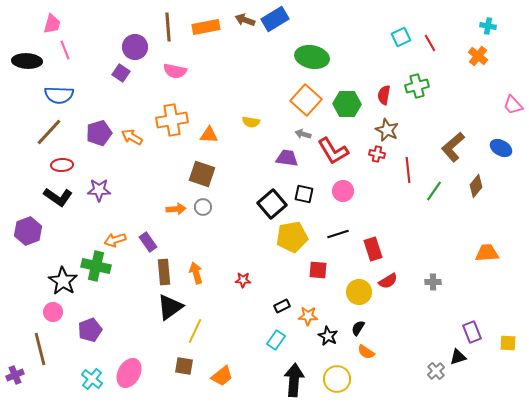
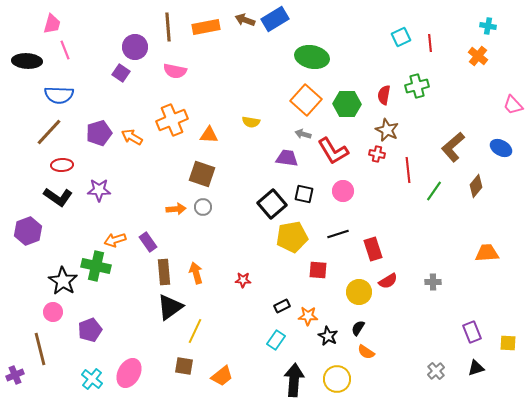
red line at (430, 43): rotated 24 degrees clockwise
orange cross at (172, 120): rotated 12 degrees counterclockwise
black triangle at (458, 357): moved 18 px right, 11 px down
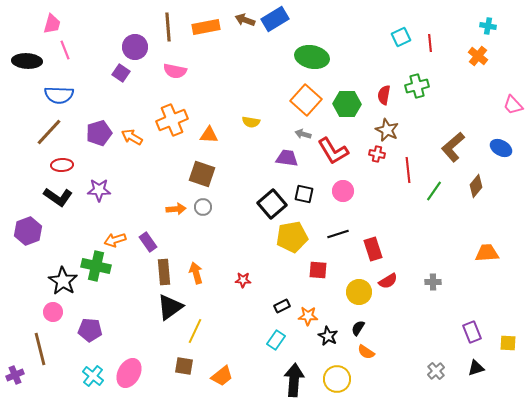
purple pentagon at (90, 330): rotated 25 degrees clockwise
cyan cross at (92, 379): moved 1 px right, 3 px up
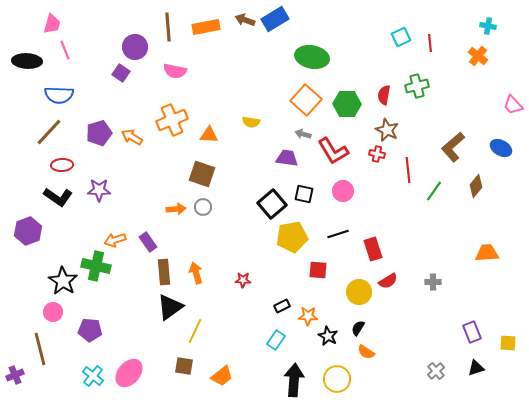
pink ellipse at (129, 373): rotated 12 degrees clockwise
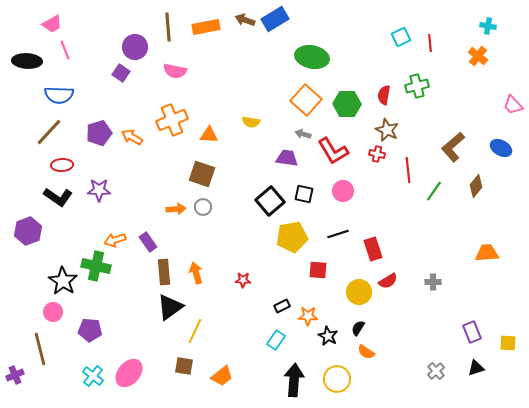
pink trapezoid at (52, 24): rotated 45 degrees clockwise
black square at (272, 204): moved 2 px left, 3 px up
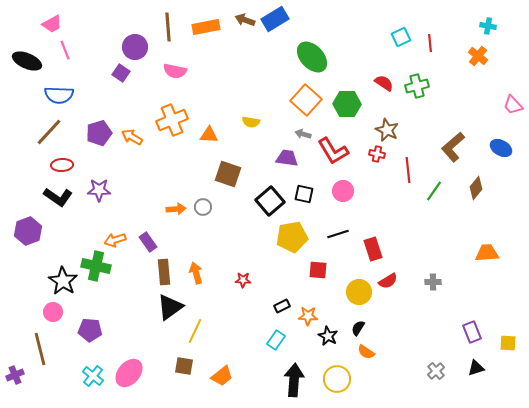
green ellipse at (312, 57): rotated 36 degrees clockwise
black ellipse at (27, 61): rotated 20 degrees clockwise
red semicircle at (384, 95): moved 12 px up; rotated 114 degrees clockwise
brown square at (202, 174): moved 26 px right
brown diamond at (476, 186): moved 2 px down
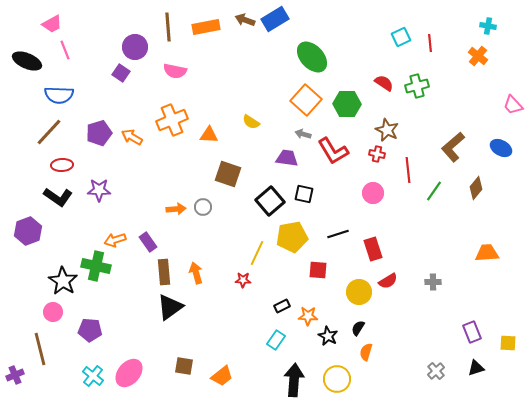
yellow semicircle at (251, 122): rotated 24 degrees clockwise
pink circle at (343, 191): moved 30 px right, 2 px down
yellow line at (195, 331): moved 62 px right, 78 px up
orange semicircle at (366, 352): rotated 72 degrees clockwise
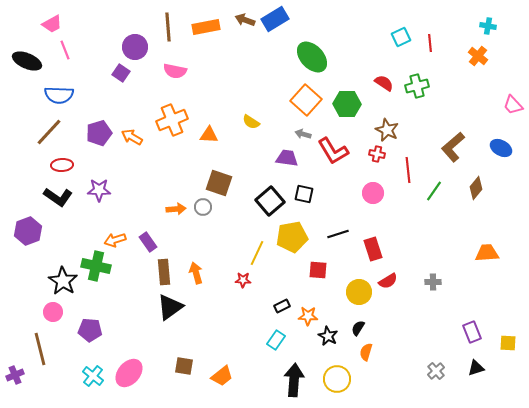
brown square at (228, 174): moved 9 px left, 9 px down
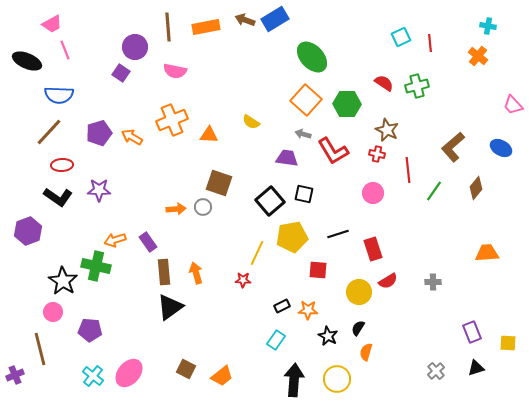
orange star at (308, 316): moved 6 px up
brown square at (184, 366): moved 2 px right, 3 px down; rotated 18 degrees clockwise
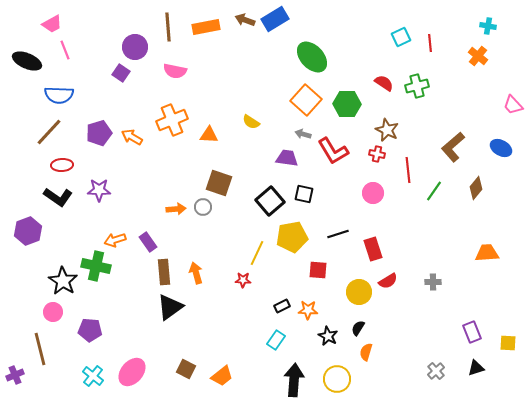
pink ellipse at (129, 373): moved 3 px right, 1 px up
